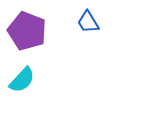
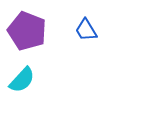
blue trapezoid: moved 2 px left, 8 px down
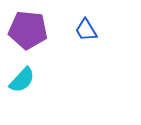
purple pentagon: moved 1 px right, 1 px up; rotated 15 degrees counterclockwise
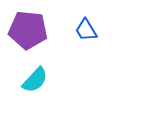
cyan semicircle: moved 13 px right
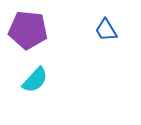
blue trapezoid: moved 20 px right
